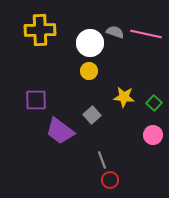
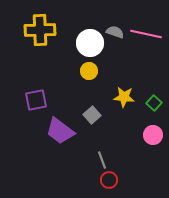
purple square: rotated 10 degrees counterclockwise
red circle: moved 1 px left
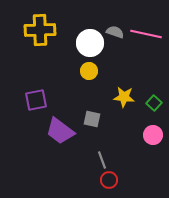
gray square: moved 4 px down; rotated 36 degrees counterclockwise
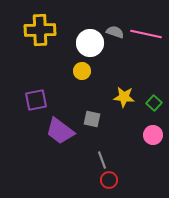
yellow circle: moved 7 px left
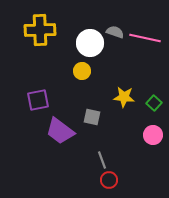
pink line: moved 1 px left, 4 px down
purple square: moved 2 px right
gray square: moved 2 px up
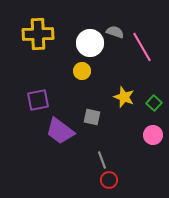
yellow cross: moved 2 px left, 4 px down
pink line: moved 3 px left, 9 px down; rotated 48 degrees clockwise
yellow star: rotated 15 degrees clockwise
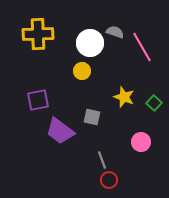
pink circle: moved 12 px left, 7 px down
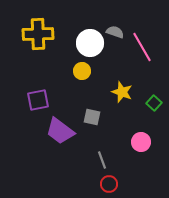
yellow star: moved 2 px left, 5 px up
red circle: moved 4 px down
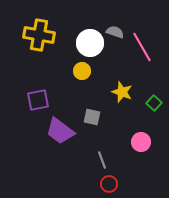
yellow cross: moved 1 px right, 1 px down; rotated 12 degrees clockwise
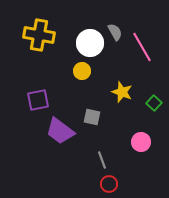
gray semicircle: rotated 42 degrees clockwise
